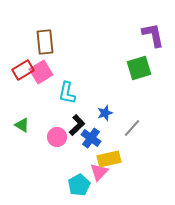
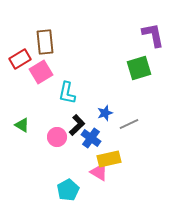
red rectangle: moved 3 px left, 11 px up
gray line: moved 3 px left, 4 px up; rotated 24 degrees clockwise
pink triangle: rotated 42 degrees counterclockwise
cyan pentagon: moved 11 px left, 5 px down
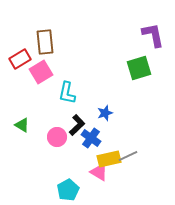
gray line: moved 1 px left, 32 px down
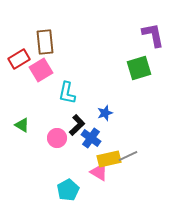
red rectangle: moved 1 px left
pink square: moved 2 px up
pink circle: moved 1 px down
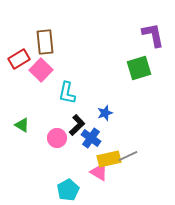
pink square: rotated 15 degrees counterclockwise
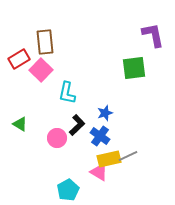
green square: moved 5 px left; rotated 10 degrees clockwise
green triangle: moved 2 px left, 1 px up
blue cross: moved 9 px right, 2 px up
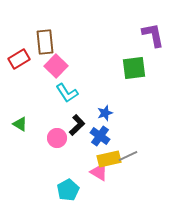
pink square: moved 15 px right, 4 px up
cyan L-shape: rotated 45 degrees counterclockwise
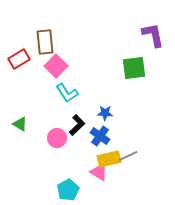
blue star: rotated 21 degrees clockwise
